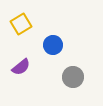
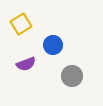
purple semicircle: moved 5 px right, 3 px up; rotated 18 degrees clockwise
gray circle: moved 1 px left, 1 px up
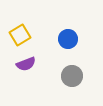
yellow square: moved 1 px left, 11 px down
blue circle: moved 15 px right, 6 px up
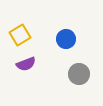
blue circle: moved 2 px left
gray circle: moved 7 px right, 2 px up
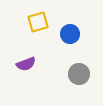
yellow square: moved 18 px right, 13 px up; rotated 15 degrees clockwise
blue circle: moved 4 px right, 5 px up
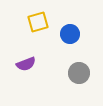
gray circle: moved 1 px up
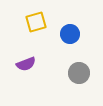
yellow square: moved 2 px left
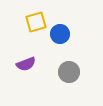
blue circle: moved 10 px left
gray circle: moved 10 px left, 1 px up
